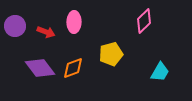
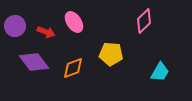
pink ellipse: rotated 35 degrees counterclockwise
yellow pentagon: rotated 20 degrees clockwise
purple diamond: moved 6 px left, 6 px up
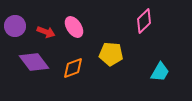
pink ellipse: moved 5 px down
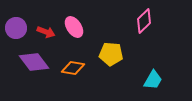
purple circle: moved 1 px right, 2 px down
orange diamond: rotated 30 degrees clockwise
cyan trapezoid: moved 7 px left, 8 px down
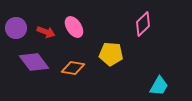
pink diamond: moved 1 px left, 3 px down
cyan trapezoid: moved 6 px right, 6 px down
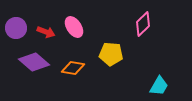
purple diamond: rotated 12 degrees counterclockwise
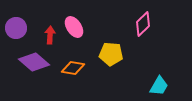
red arrow: moved 4 px right, 3 px down; rotated 108 degrees counterclockwise
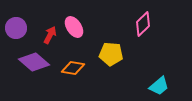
red arrow: rotated 24 degrees clockwise
cyan trapezoid: rotated 20 degrees clockwise
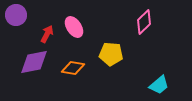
pink diamond: moved 1 px right, 2 px up
purple circle: moved 13 px up
red arrow: moved 3 px left, 1 px up
purple diamond: rotated 52 degrees counterclockwise
cyan trapezoid: moved 1 px up
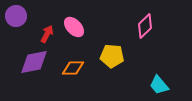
purple circle: moved 1 px down
pink diamond: moved 1 px right, 4 px down
pink ellipse: rotated 10 degrees counterclockwise
yellow pentagon: moved 1 px right, 2 px down
orange diamond: rotated 10 degrees counterclockwise
cyan trapezoid: rotated 90 degrees clockwise
